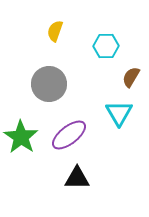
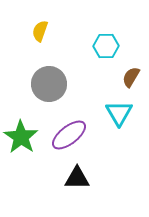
yellow semicircle: moved 15 px left
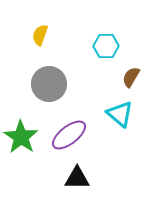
yellow semicircle: moved 4 px down
cyan triangle: moved 1 px right, 1 px down; rotated 20 degrees counterclockwise
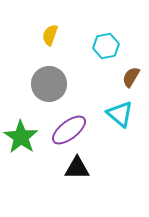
yellow semicircle: moved 10 px right
cyan hexagon: rotated 10 degrees counterclockwise
purple ellipse: moved 5 px up
black triangle: moved 10 px up
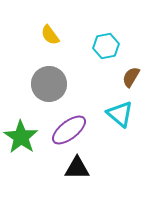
yellow semicircle: rotated 55 degrees counterclockwise
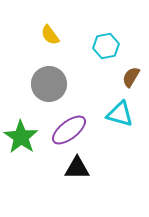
cyan triangle: rotated 24 degrees counterclockwise
